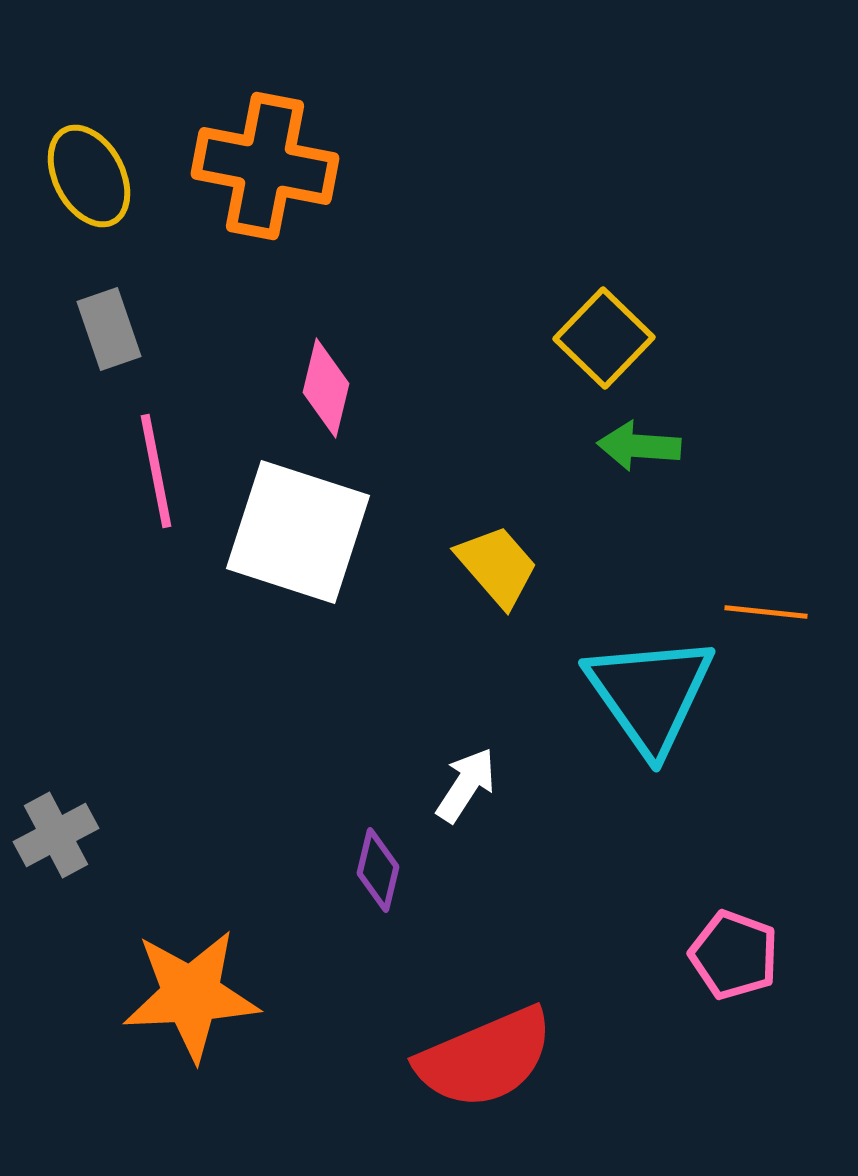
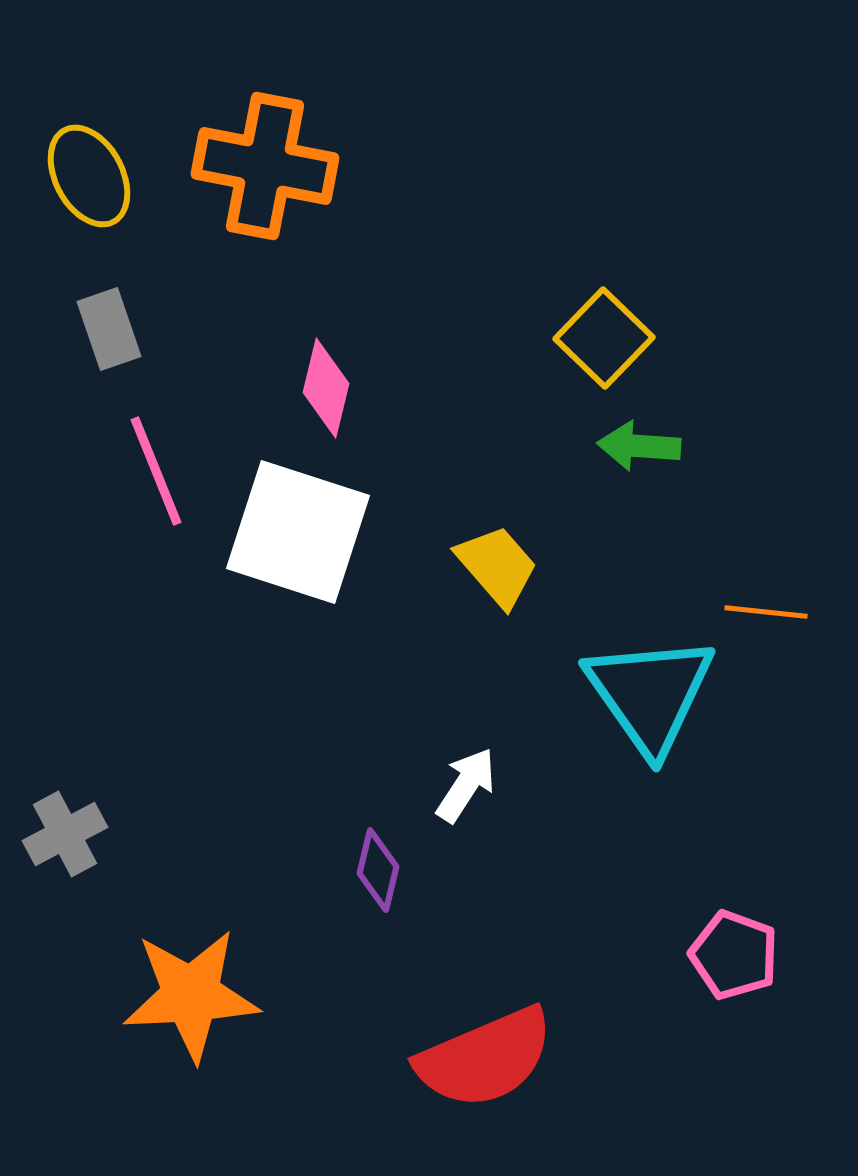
pink line: rotated 11 degrees counterclockwise
gray cross: moved 9 px right, 1 px up
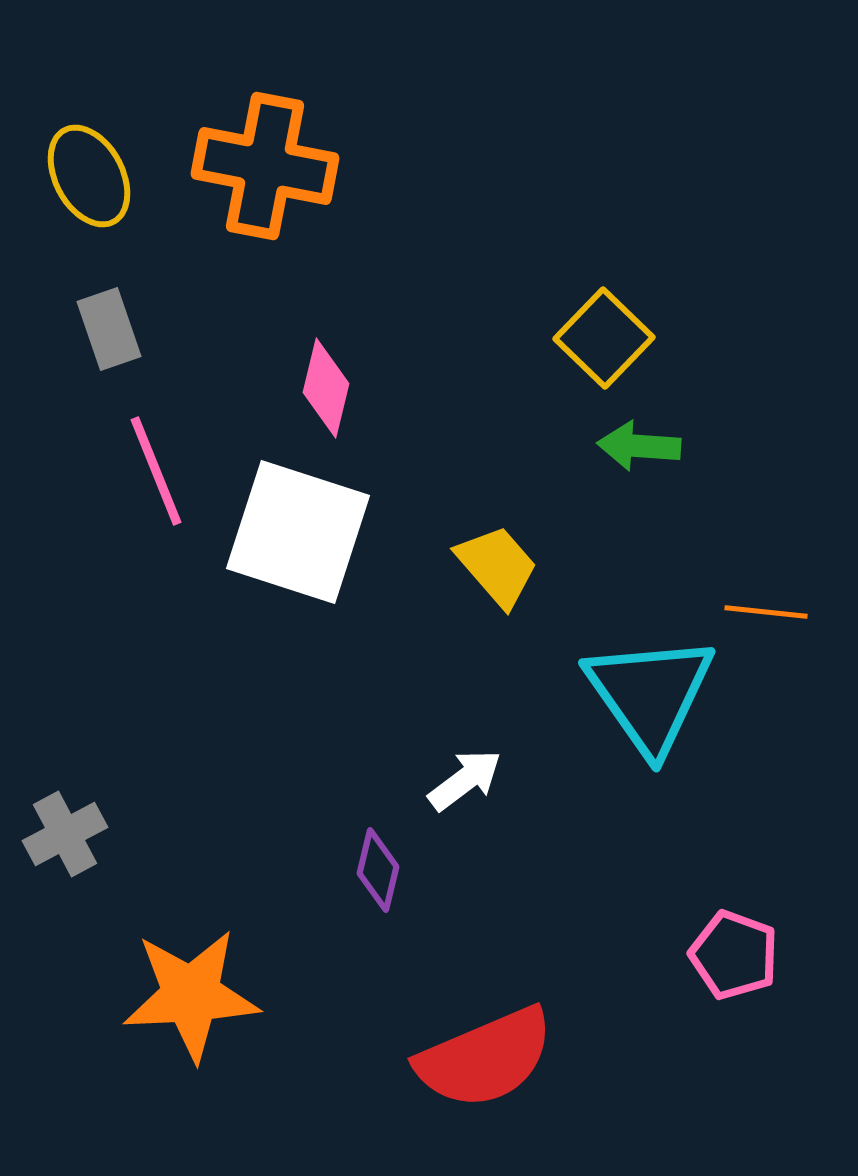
white arrow: moved 1 px left, 5 px up; rotated 20 degrees clockwise
